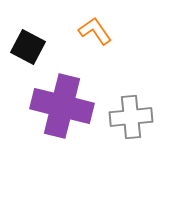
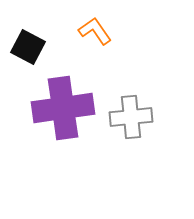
purple cross: moved 1 px right, 2 px down; rotated 22 degrees counterclockwise
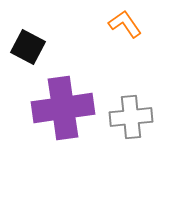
orange L-shape: moved 30 px right, 7 px up
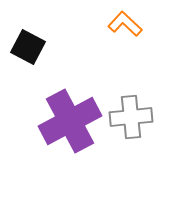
orange L-shape: rotated 12 degrees counterclockwise
purple cross: moved 7 px right, 13 px down; rotated 20 degrees counterclockwise
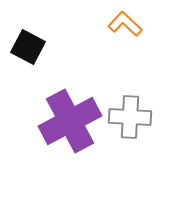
gray cross: moved 1 px left; rotated 9 degrees clockwise
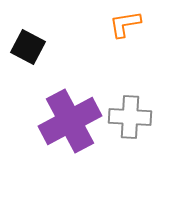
orange L-shape: rotated 52 degrees counterclockwise
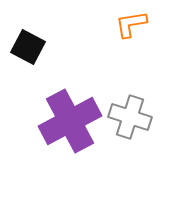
orange L-shape: moved 6 px right
gray cross: rotated 15 degrees clockwise
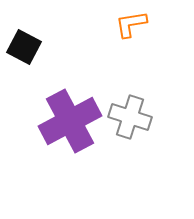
black square: moved 4 px left
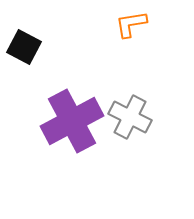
gray cross: rotated 9 degrees clockwise
purple cross: moved 2 px right
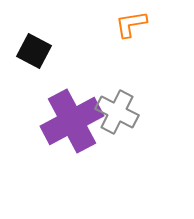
black square: moved 10 px right, 4 px down
gray cross: moved 13 px left, 5 px up
